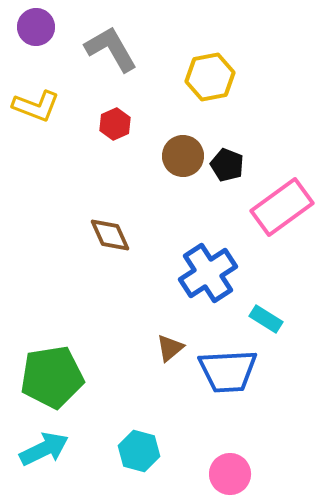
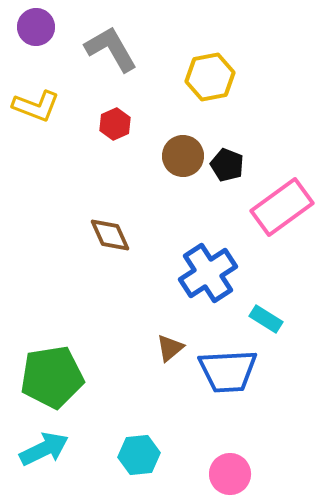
cyan hexagon: moved 4 px down; rotated 21 degrees counterclockwise
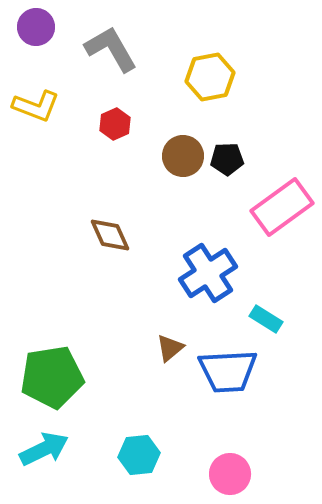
black pentagon: moved 6 px up; rotated 24 degrees counterclockwise
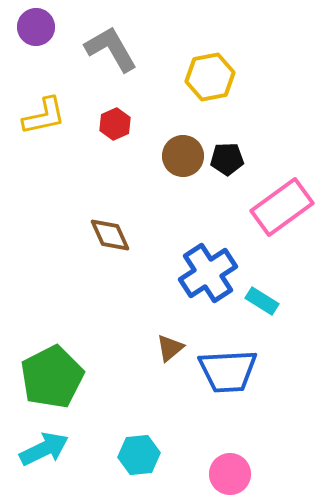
yellow L-shape: moved 8 px right, 10 px down; rotated 33 degrees counterclockwise
cyan rectangle: moved 4 px left, 18 px up
green pentagon: rotated 18 degrees counterclockwise
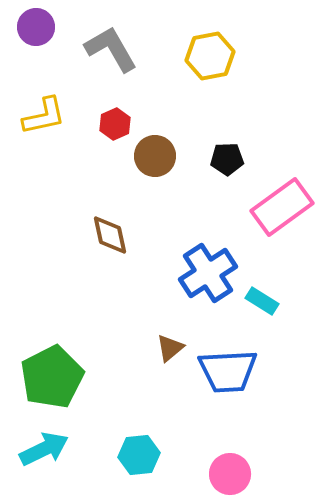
yellow hexagon: moved 21 px up
brown circle: moved 28 px left
brown diamond: rotated 12 degrees clockwise
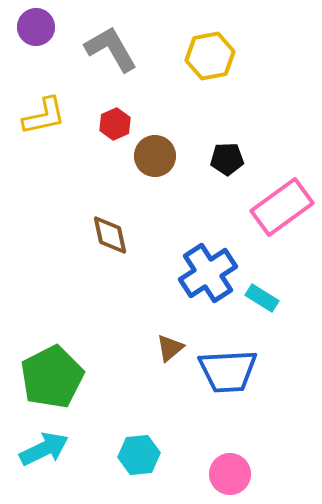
cyan rectangle: moved 3 px up
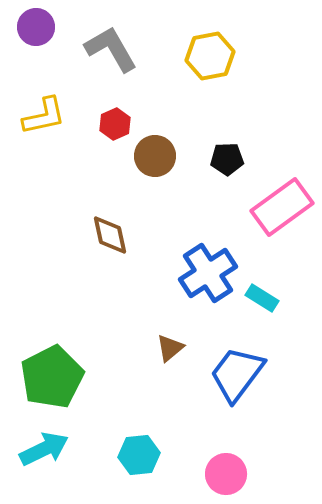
blue trapezoid: moved 9 px right, 3 px down; rotated 130 degrees clockwise
pink circle: moved 4 px left
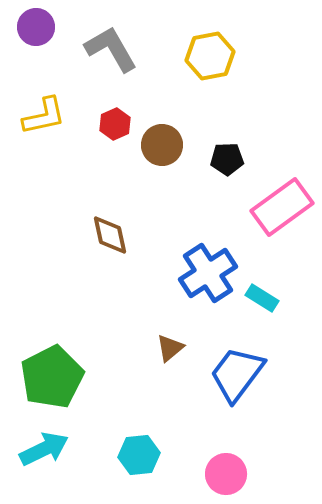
brown circle: moved 7 px right, 11 px up
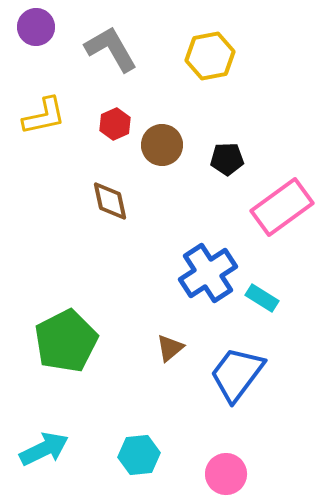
brown diamond: moved 34 px up
green pentagon: moved 14 px right, 36 px up
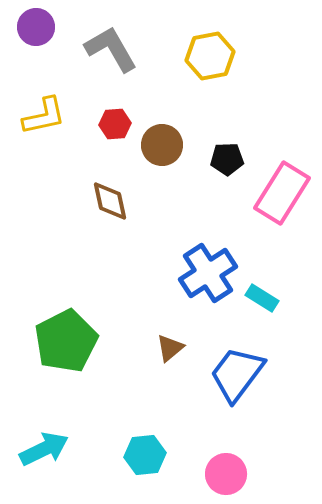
red hexagon: rotated 20 degrees clockwise
pink rectangle: moved 14 px up; rotated 22 degrees counterclockwise
cyan hexagon: moved 6 px right
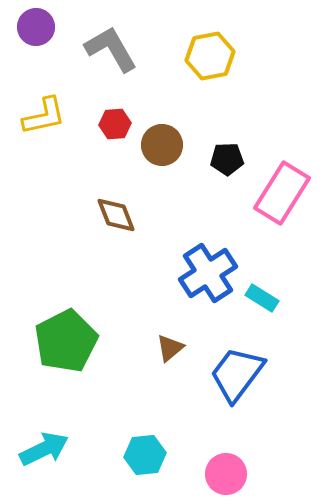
brown diamond: moved 6 px right, 14 px down; rotated 9 degrees counterclockwise
